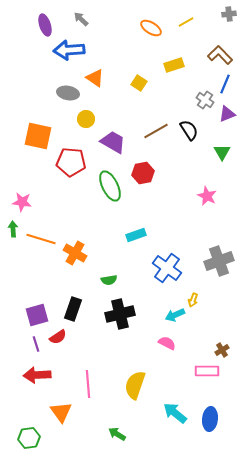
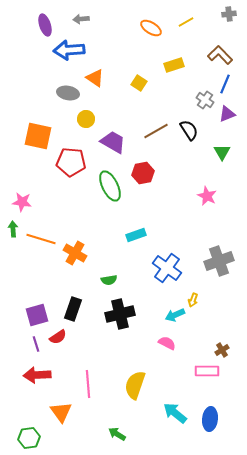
gray arrow at (81, 19): rotated 49 degrees counterclockwise
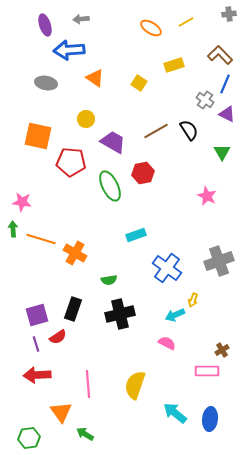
gray ellipse at (68, 93): moved 22 px left, 10 px up
purple triangle at (227, 114): rotated 48 degrees clockwise
green arrow at (117, 434): moved 32 px left
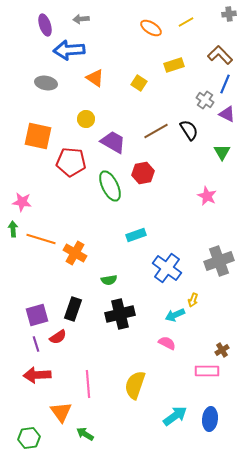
cyan arrow at (175, 413): moved 3 px down; rotated 105 degrees clockwise
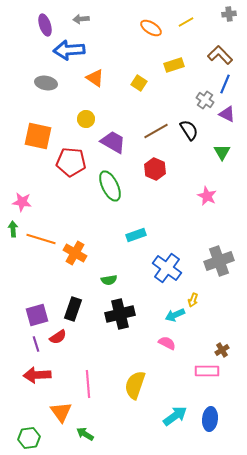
red hexagon at (143, 173): moved 12 px right, 4 px up; rotated 25 degrees counterclockwise
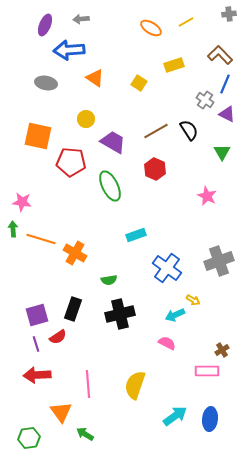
purple ellipse at (45, 25): rotated 40 degrees clockwise
yellow arrow at (193, 300): rotated 80 degrees counterclockwise
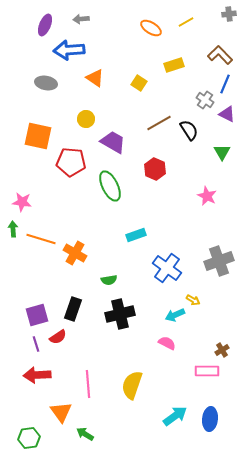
brown line at (156, 131): moved 3 px right, 8 px up
yellow semicircle at (135, 385): moved 3 px left
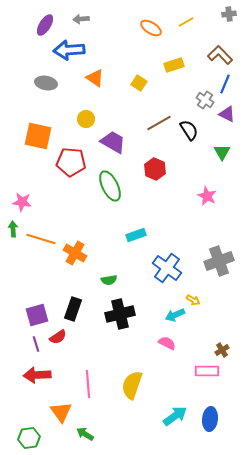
purple ellipse at (45, 25): rotated 10 degrees clockwise
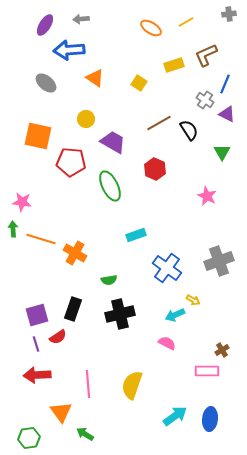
brown L-shape at (220, 55): moved 14 px left; rotated 70 degrees counterclockwise
gray ellipse at (46, 83): rotated 30 degrees clockwise
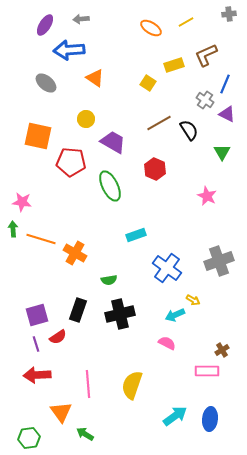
yellow square at (139, 83): moved 9 px right
black rectangle at (73, 309): moved 5 px right, 1 px down
